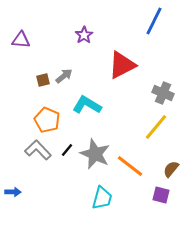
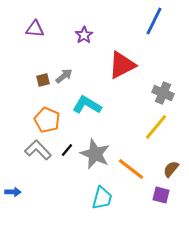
purple triangle: moved 14 px right, 11 px up
orange line: moved 1 px right, 3 px down
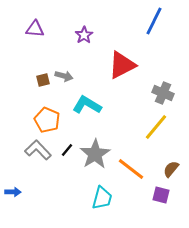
gray arrow: rotated 54 degrees clockwise
gray star: rotated 16 degrees clockwise
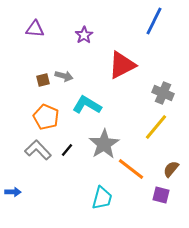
orange pentagon: moved 1 px left, 3 px up
gray star: moved 9 px right, 10 px up
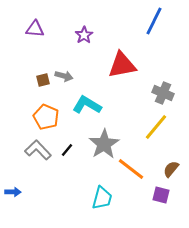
red triangle: rotated 16 degrees clockwise
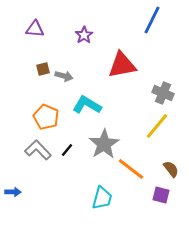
blue line: moved 2 px left, 1 px up
brown square: moved 11 px up
yellow line: moved 1 px right, 1 px up
brown semicircle: rotated 102 degrees clockwise
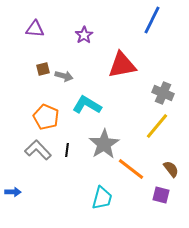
black line: rotated 32 degrees counterclockwise
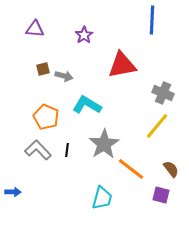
blue line: rotated 24 degrees counterclockwise
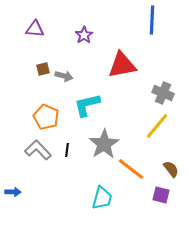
cyan L-shape: rotated 44 degrees counterclockwise
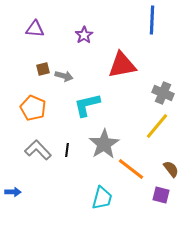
orange pentagon: moved 13 px left, 9 px up
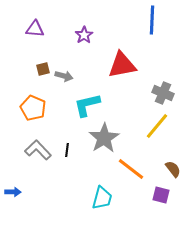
gray star: moved 6 px up
brown semicircle: moved 2 px right
